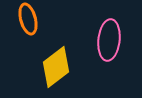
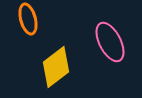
pink ellipse: moved 1 px right, 2 px down; rotated 33 degrees counterclockwise
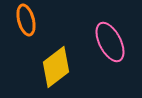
orange ellipse: moved 2 px left, 1 px down
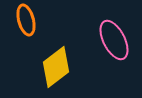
pink ellipse: moved 4 px right, 2 px up
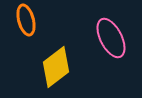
pink ellipse: moved 3 px left, 2 px up
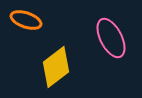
orange ellipse: rotated 56 degrees counterclockwise
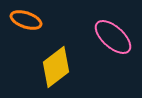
pink ellipse: moved 2 px right, 1 px up; rotated 21 degrees counterclockwise
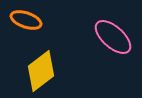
yellow diamond: moved 15 px left, 4 px down
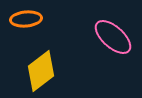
orange ellipse: moved 1 px up; rotated 24 degrees counterclockwise
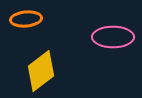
pink ellipse: rotated 42 degrees counterclockwise
